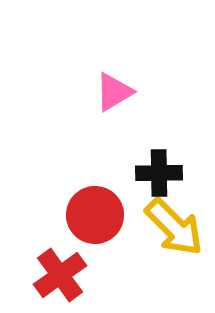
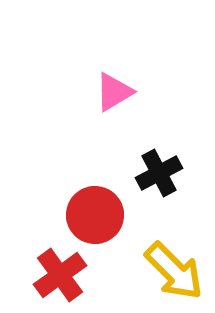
black cross: rotated 27 degrees counterclockwise
yellow arrow: moved 44 px down
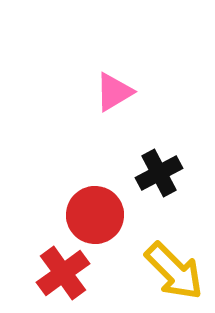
red cross: moved 3 px right, 2 px up
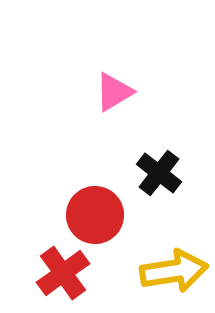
black cross: rotated 24 degrees counterclockwise
yellow arrow: rotated 54 degrees counterclockwise
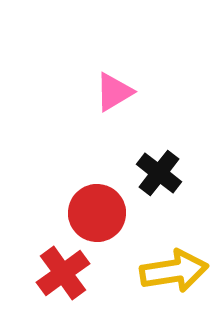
red circle: moved 2 px right, 2 px up
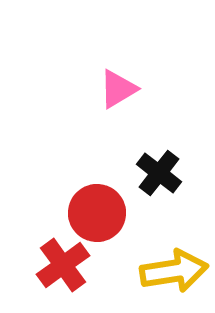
pink triangle: moved 4 px right, 3 px up
red cross: moved 8 px up
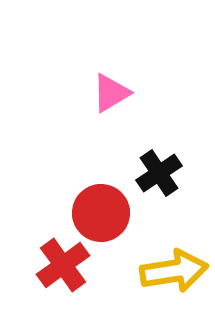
pink triangle: moved 7 px left, 4 px down
black cross: rotated 18 degrees clockwise
red circle: moved 4 px right
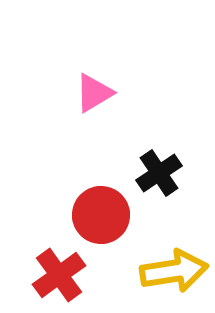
pink triangle: moved 17 px left
red circle: moved 2 px down
red cross: moved 4 px left, 10 px down
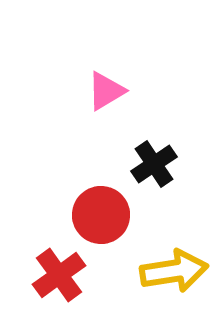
pink triangle: moved 12 px right, 2 px up
black cross: moved 5 px left, 9 px up
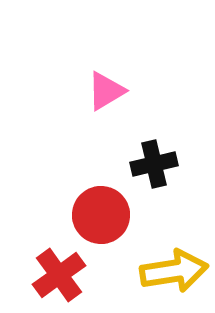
black cross: rotated 21 degrees clockwise
